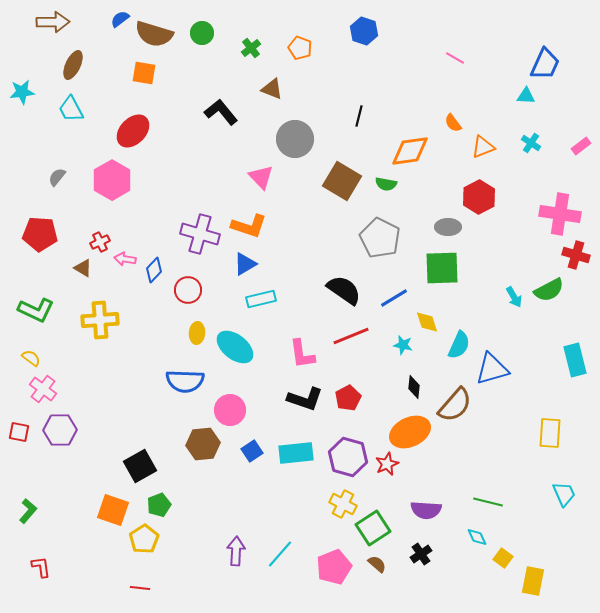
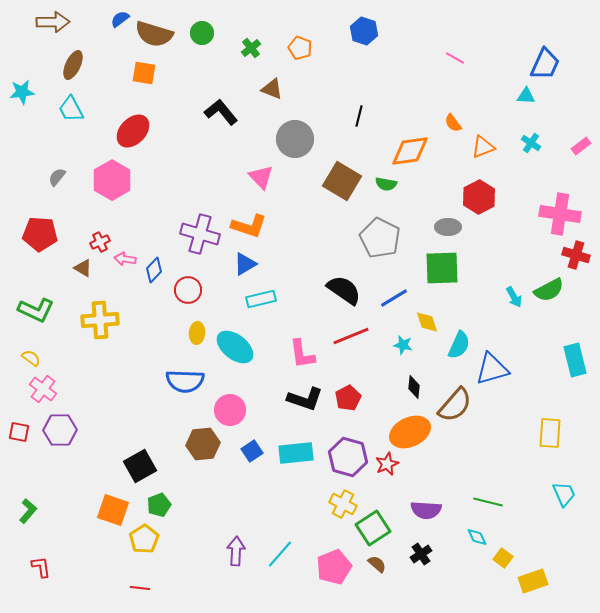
yellow rectangle at (533, 581): rotated 60 degrees clockwise
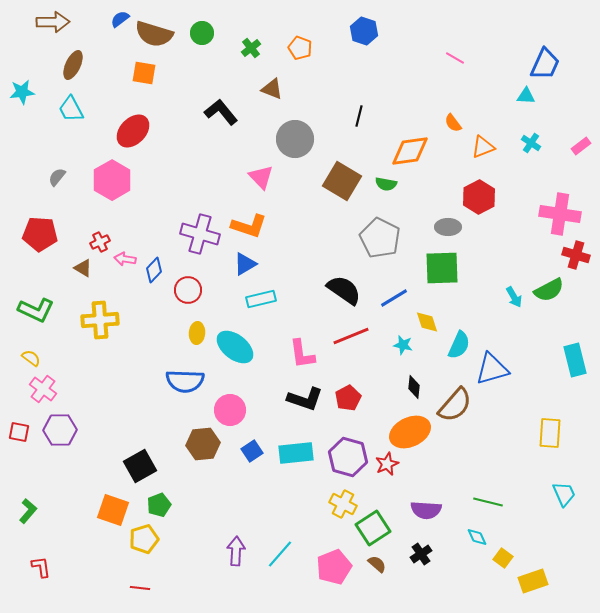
yellow pentagon at (144, 539): rotated 16 degrees clockwise
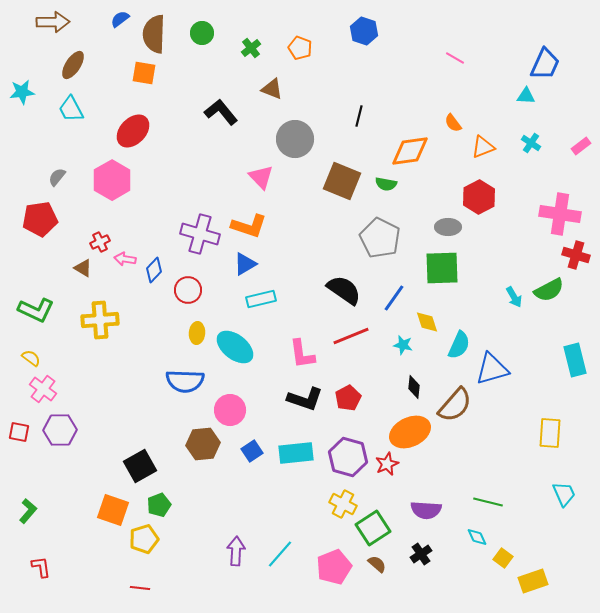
brown semicircle at (154, 34): rotated 75 degrees clockwise
brown ellipse at (73, 65): rotated 8 degrees clockwise
brown square at (342, 181): rotated 9 degrees counterclockwise
red pentagon at (40, 234): moved 15 px up; rotated 12 degrees counterclockwise
blue line at (394, 298): rotated 24 degrees counterclockwise
